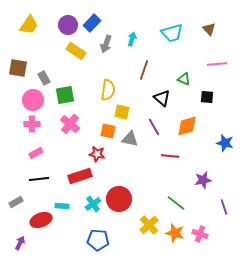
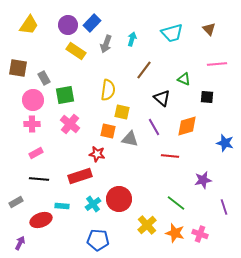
brown line at (144, 70): rotated 18 degrees clockwise
black line at (39, 179): rotated 12 degrees clockwise
yellow cross at (149, 225): moved 2 px left
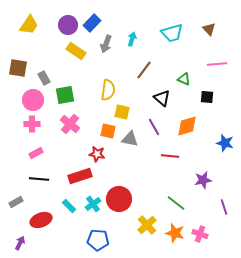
cyan rectangle at (62, 206): moved 7 px right; rotated 40 degrees clockwise
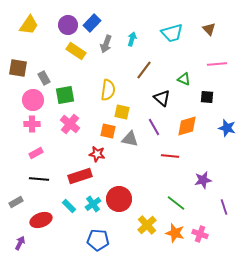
blue star at (225, 143): moved 2 px right, 15 px up
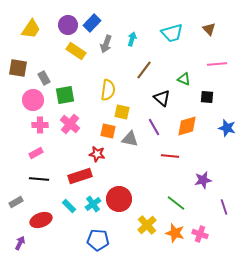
yellow trapezoid at (29, 25): moved 2 px right, 4 px down
pink cross at (32, 124): moved 8 px right, 1 px down
